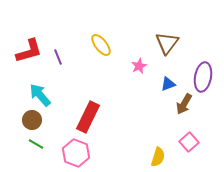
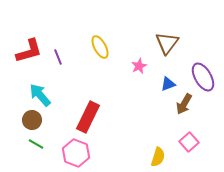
yellow ellipse: moved 1 px left, 2 px down; rotated 10 degrees clockwise
purple ellipse: rotated 40 degrees counterclockwise
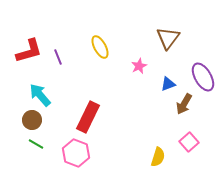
brown triangle: moved 1 px right, 5 px up
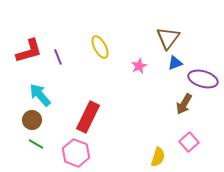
purple ellipse: moved 2 px down; rotated 44 degrees counterclockwise
blue triangle: moved 7 px right, 21 px up
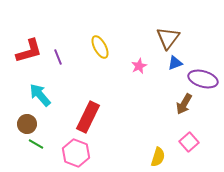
brown circle: moved 5 px left, 4 px down
